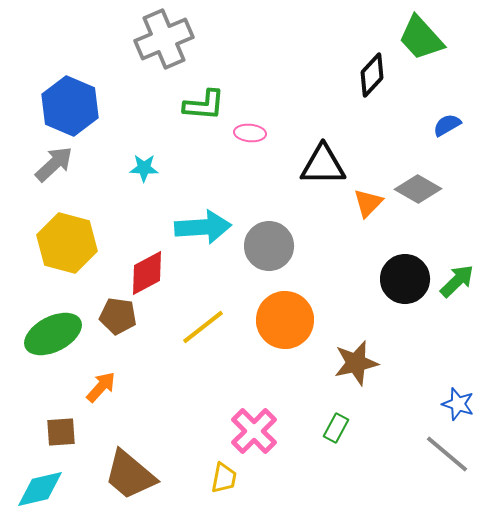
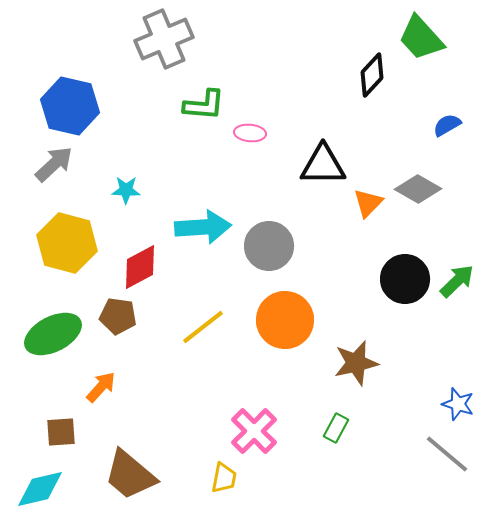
blue hexagon: rotated 10 degrees counterclockwise
cyan star: moved 18 px left, 22 px down
red diamond: moved 7 px left, 6 px up
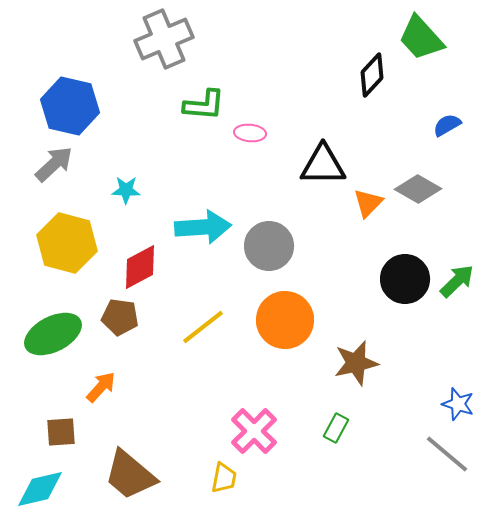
brown pentagon: moved 2 px right, 1 px down
